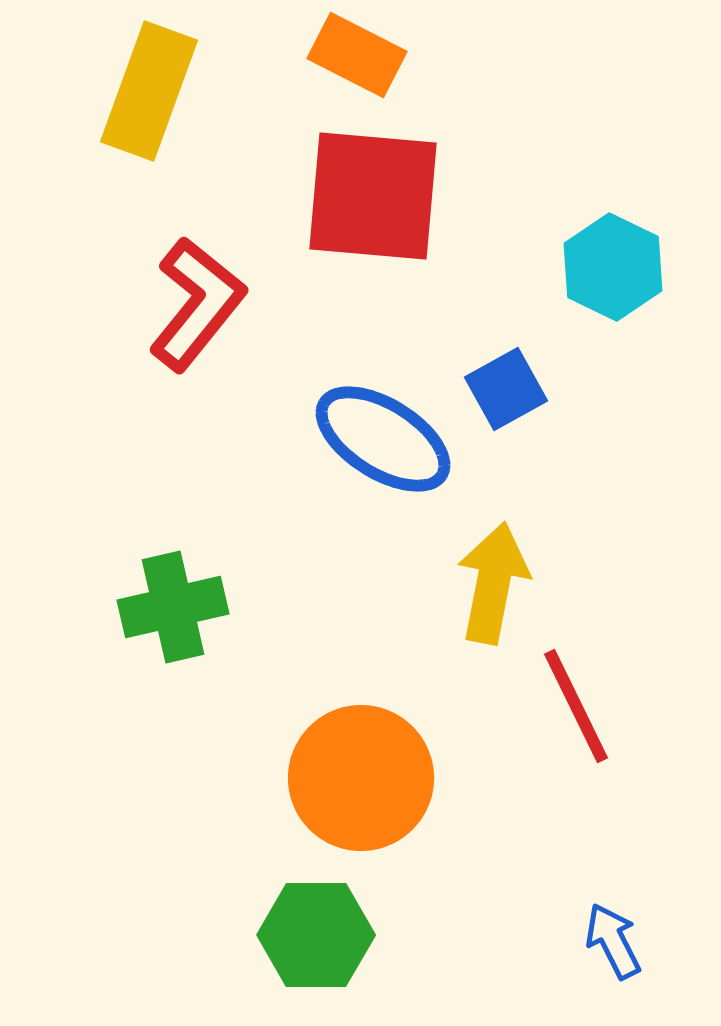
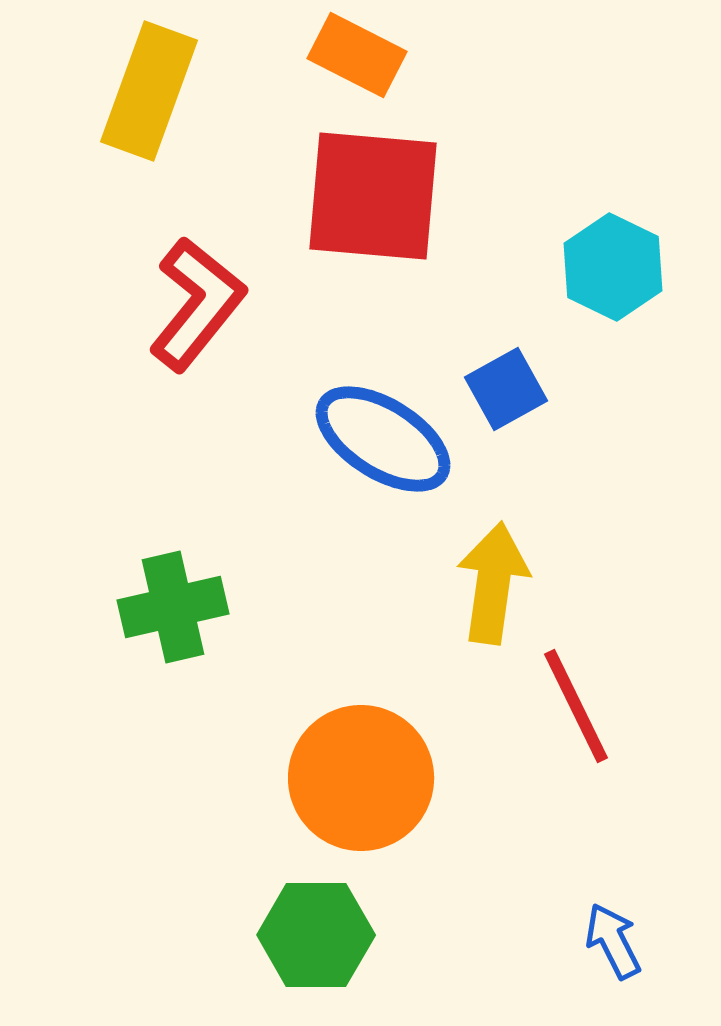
yellow arrow: rotated 3 degrees counterclockwise
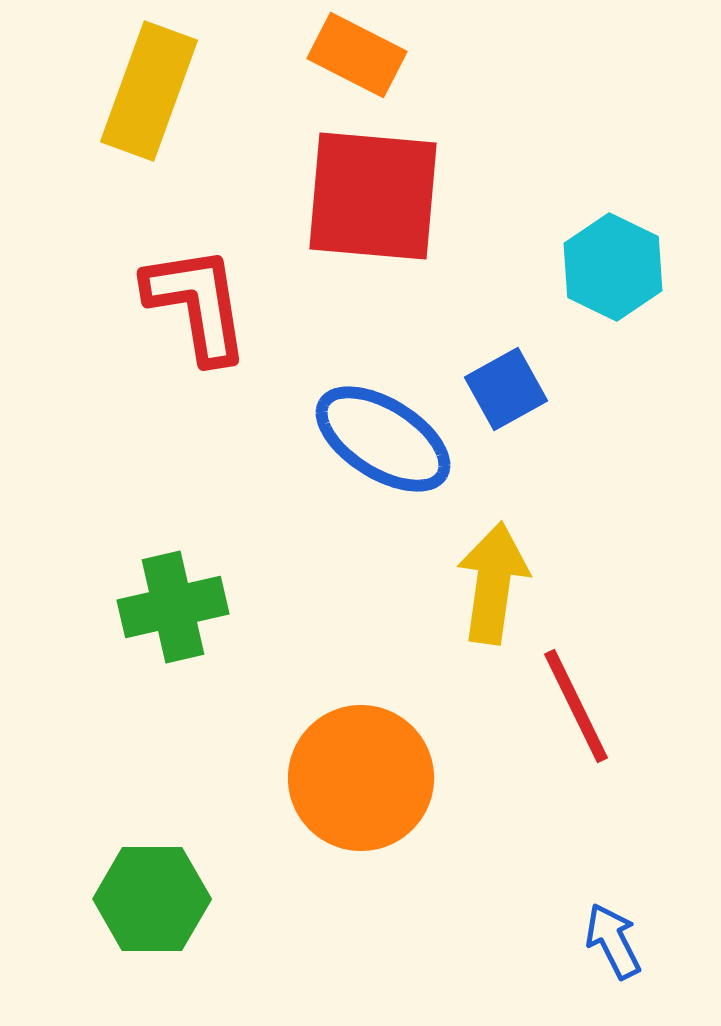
red L-shape: rotated 48 degrees counterclockwise
green hexagon: moved 164 px left, 36 px up
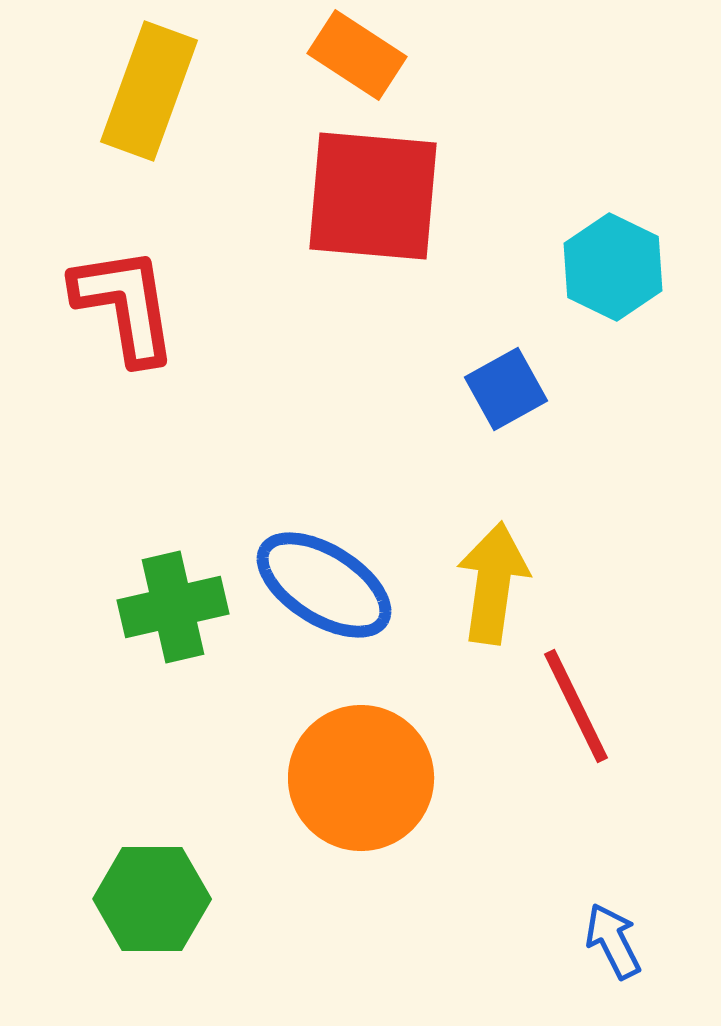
orange rectangle: rotated 6 degrees clockwise
red L-shape: moved 72 px left, 1 px down
blue ellipse: moved 59 px left, 146 px down
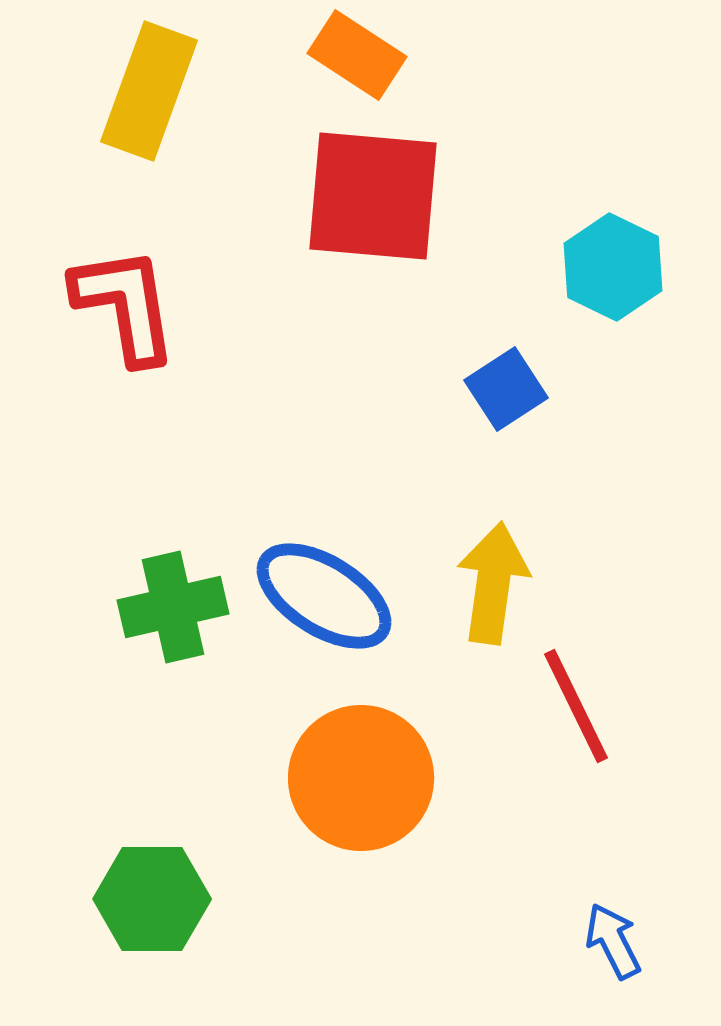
blue square: rotated 4 degrees counterclockwise
blue ellipse: moved 11 px down
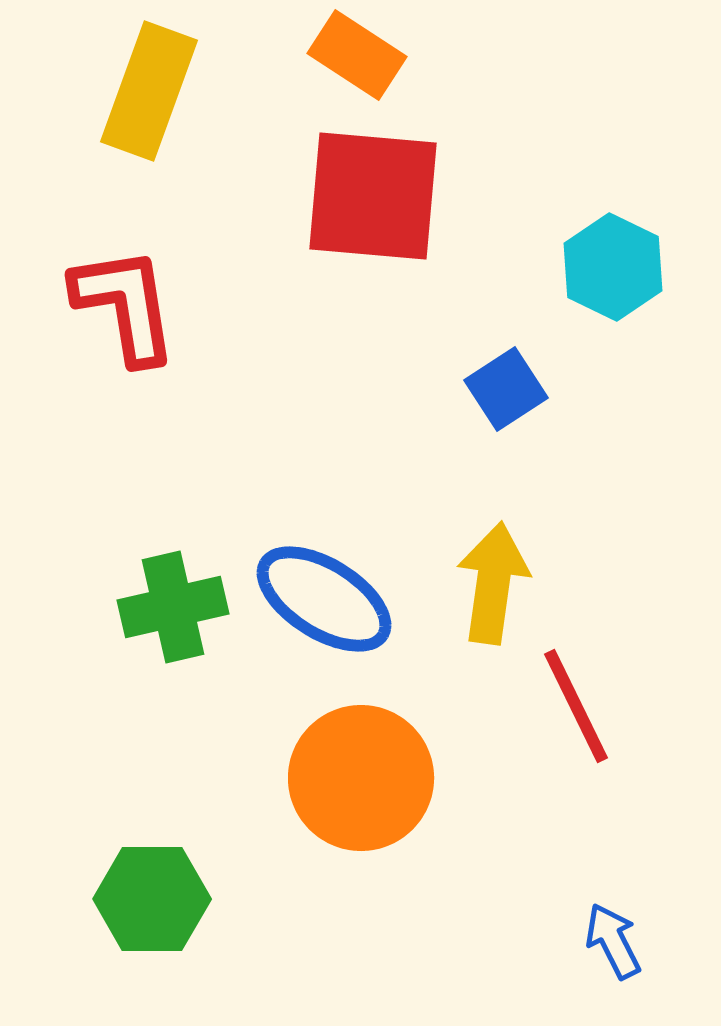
blue ellipse: moved 3 px down
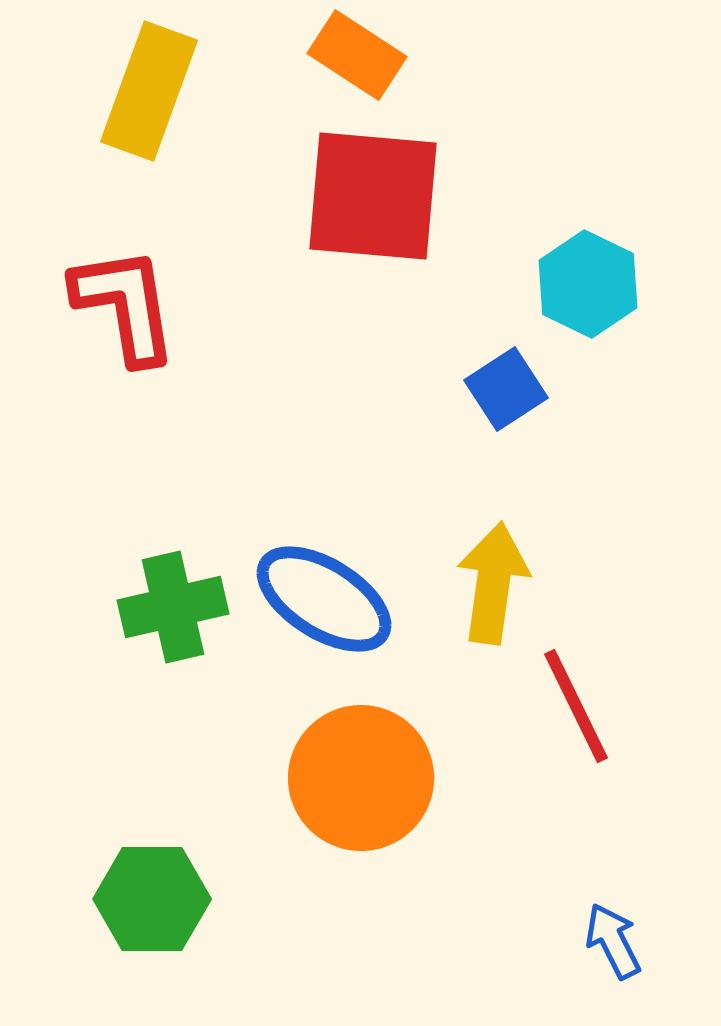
cyan hexagon: moved 25 px left, 17 px down
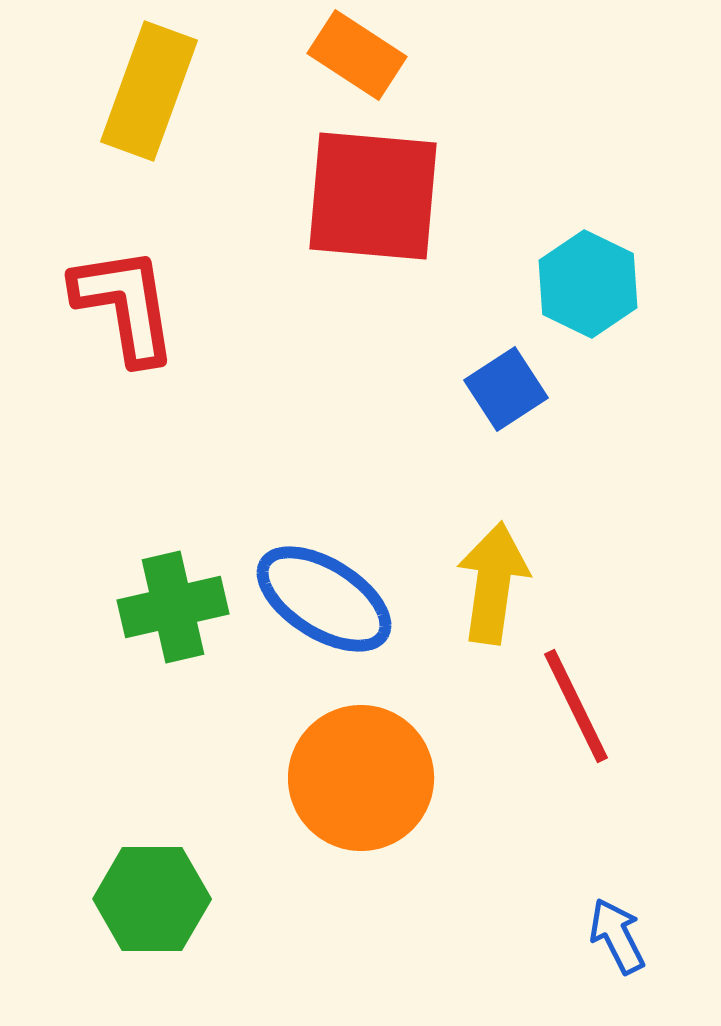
blue arrow: moved 4 px right, 5 px up
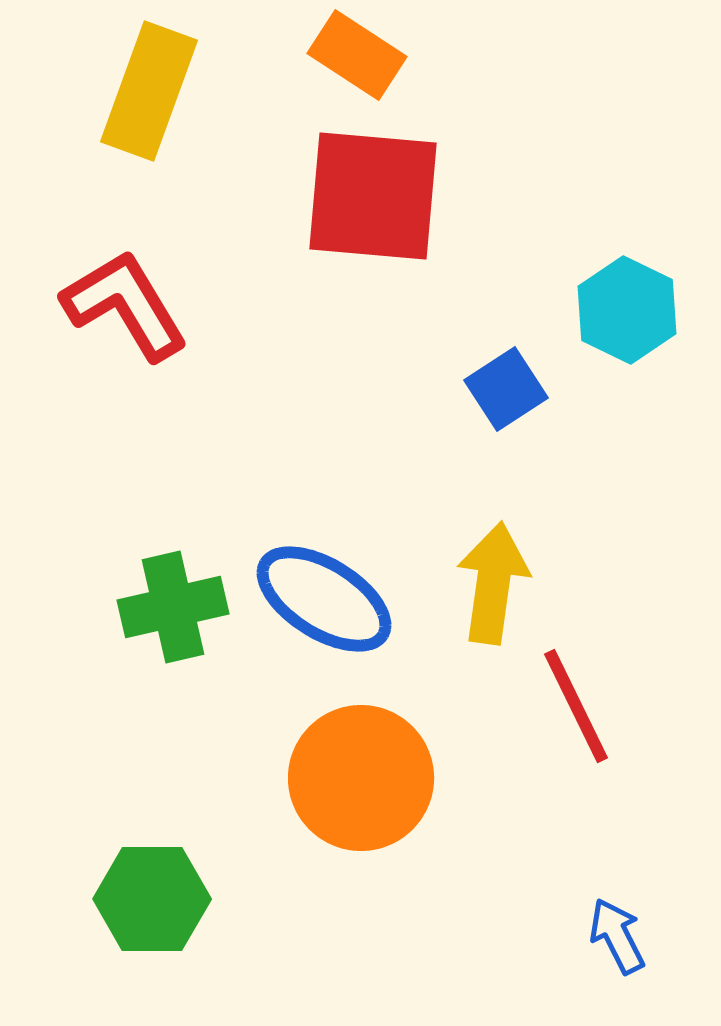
cyan hexagon: moved 39 px right, 26 px down
red L-shape: rotated 22 degrees counterclockwise
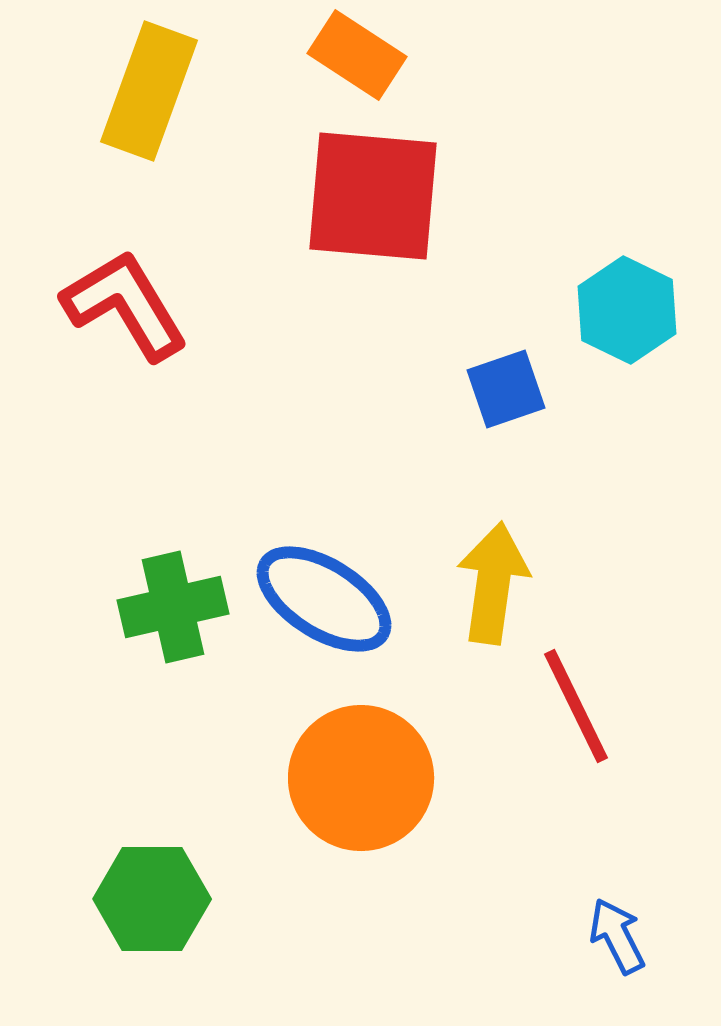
blue square: rotated 14 degrees clockwise
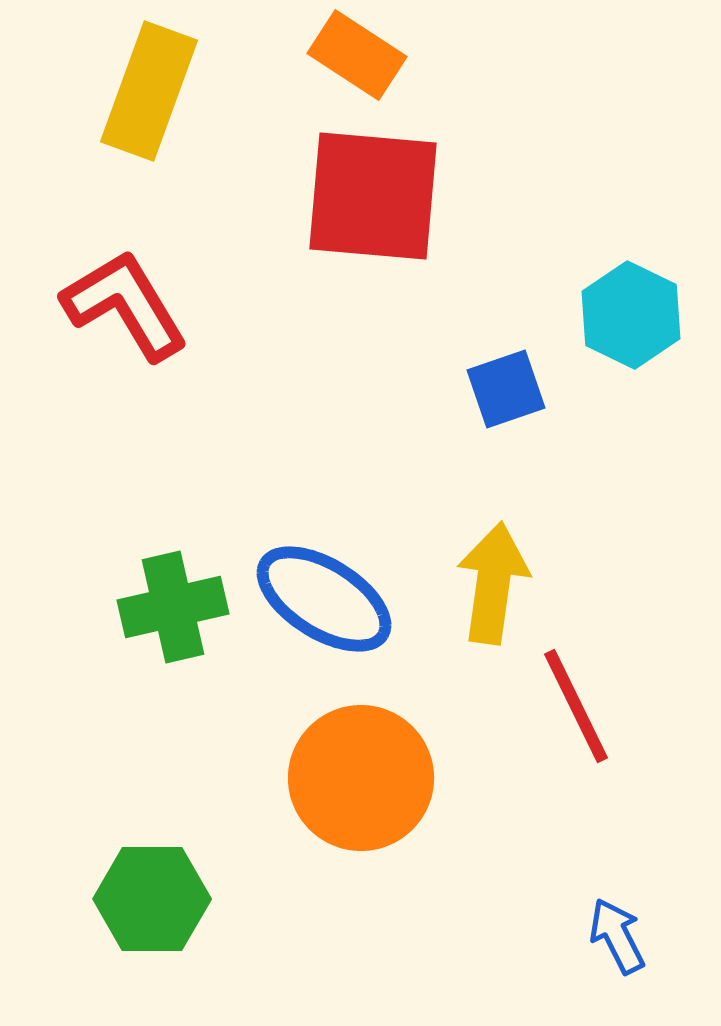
cyan hexagon: moved 4 px right, 5 px down
